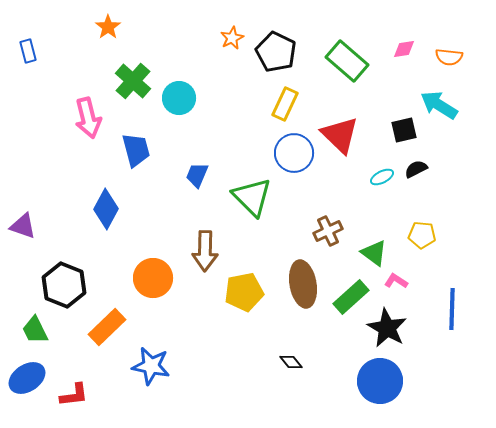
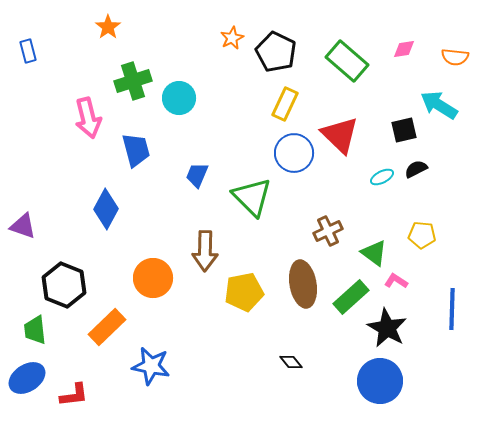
orange semicircle at (449, 57): moved 6 px right
green cross at (133, 81): rotated 30 degrees clockwise
green trapezoid at (35, 330): rotated 20 degrees clockwise
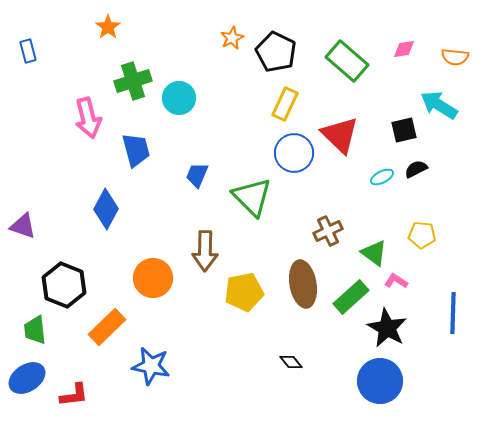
blue line at (452, 309): moved 1 px right, 4 px down
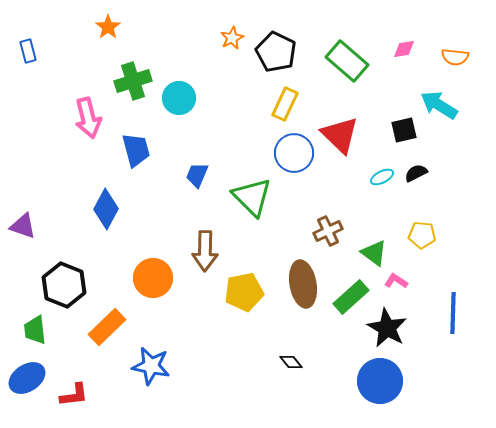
black semicircle at (416, 169): moved 4 px down
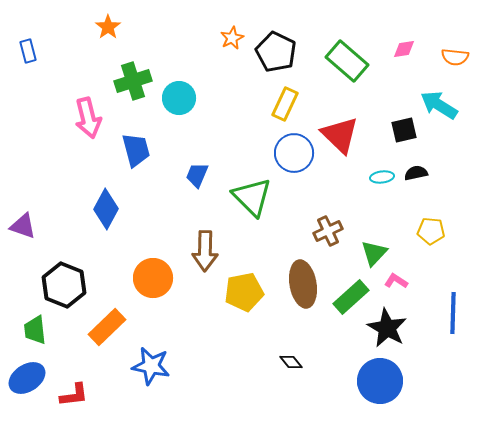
black semicircle at (416, 173): rotated 15 degrees clockwise
cyan ellipse at (382, 177): rotated 20 degrees clockwise
yellow pentagon at (422, 235): moved 9 px right, 4 px up
green triangle at (374, 253): rotated 36 degrees clockwise
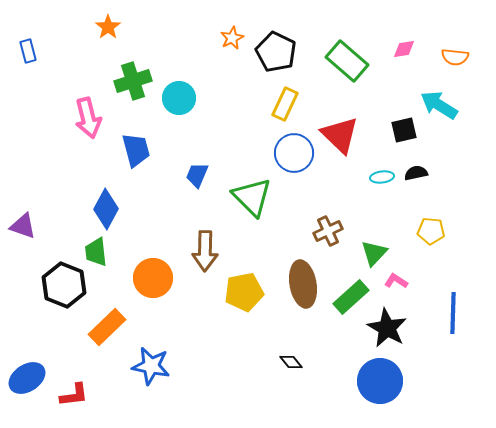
green trapezoid at (35, 330): moved 61 px right, 78 px up
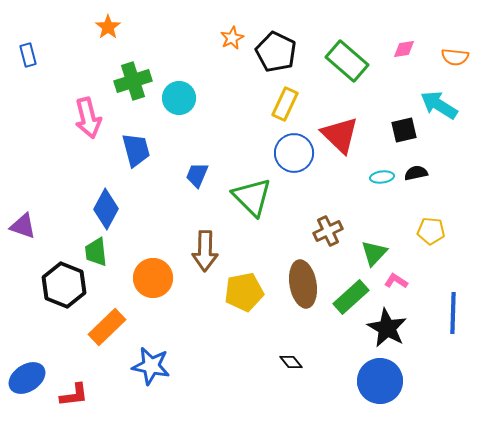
blue rectangle at (28, 51): moved 4 px down
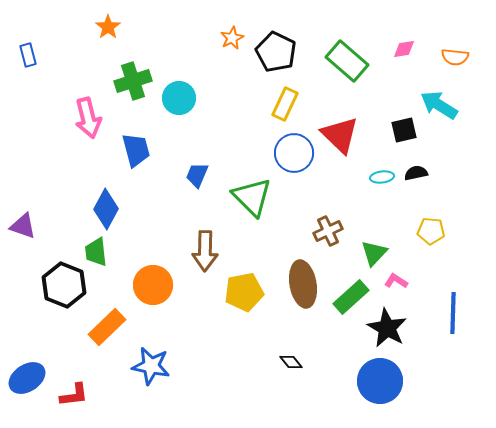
orange circle at (153, 278): moved 7 px down
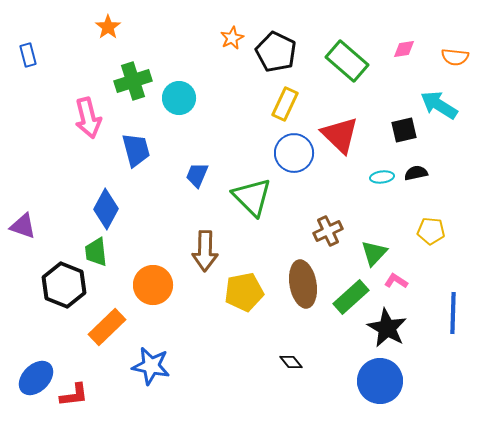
blue ellipse at (27, 378): moved 9 px right; rotated 12 degrees counterclockwise
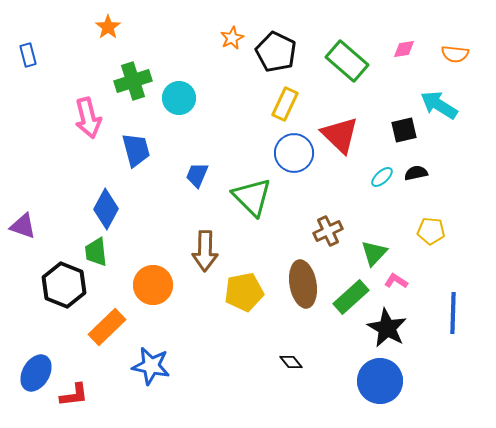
orange semicircle at (455, 57): moved 3 px up
cyan ellipse at (382, 177): rotated 35 degrees counterclockwise
blue ellipse at (36, 378): moved 5 px up; rotated 15 degrees counterclockwise
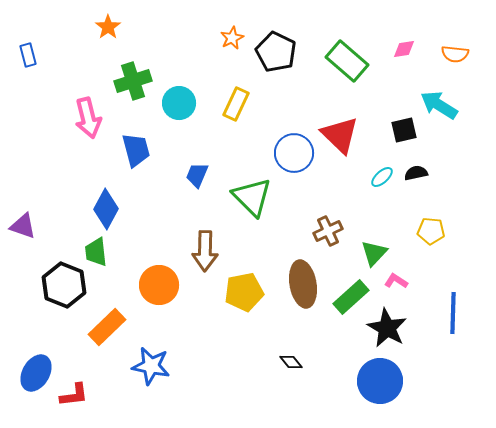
cyan circle at (179, 98): moved 5 px down
yellow rectangle at (285, 104): moved 49 px left
orange circle at (153, 285): moved 6 px right
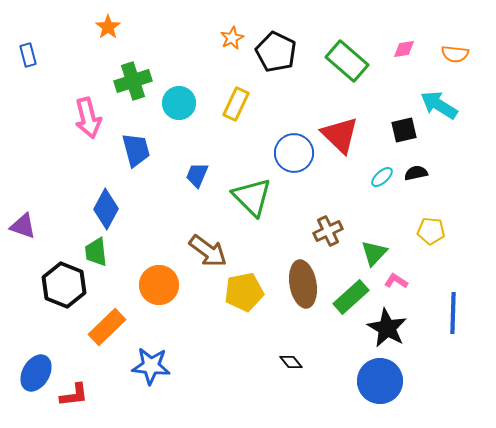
brown arrow at (205, 251): moved 3 px right; rotated 54 degrees counterclockwise
blue star at (151, 366): rotated 6 degrees counterclockwise
